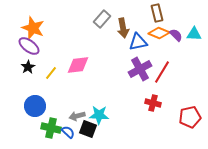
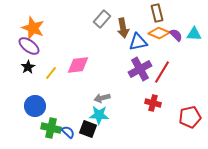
gray arrow: moved 25 px right, 18 px up
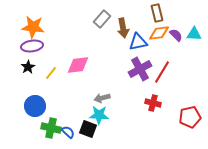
orange star: moved 1 px up; rotated 15 degrees counterclockwise
orange diamond: rotated 30 degrees counterclockwise
purple ellipse: moved 3 px right; rotated 45 degrees counterclockwise
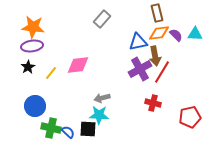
brown arrow: moved 32 px right, 28 px down
cyan triangle: moved 1 px right
black square: rotated 18 degrees counterclockwise
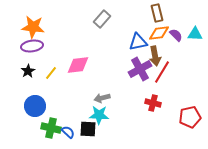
black star: moved 4 px down
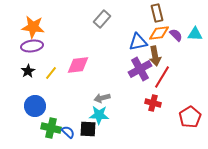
red line: moved 5 px down
red pentagon: rotated 20 degrees counterclockwise
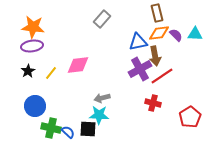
red line: moved 1 px up; rotated 25 degrees clockwise
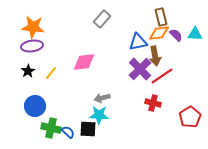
brown rectangle: moved 4 px right, 4 px down
pink diamond: moved 6 px right, 3 px up
purple cross: rotated 15 degrees counterclockwise
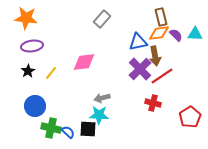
orange star: moved 7 px left, 9 px up
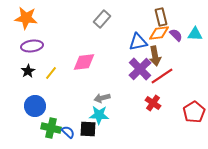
red cross: rotated 21 degrees clockwise
red pentagon: moved 4 px right, 5 px up
